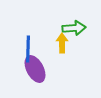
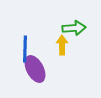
yellow arrow: moved 2 px down
blue line: moved 3 px left
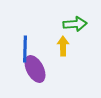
green arrow: moved 1 px right, 4 px up
yellow arrow: moved 1 px right, 1 px down
